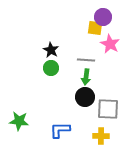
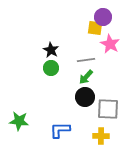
gray line: rotated 12 degrees counterclockwise
green arrow: rotated 35 degrees clockwise
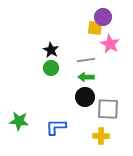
green arrow: rotated 49 degrees clockwise
blue L-shape: moved 4 px left, 3 px up
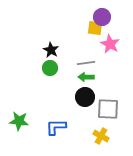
purple circle: moved 1 px left
gray line: moved 3 px down
green circle: moved 1 px left
yellow cross: rotated 28 degrees clockwise
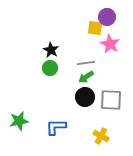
purple circle: moved 5 px right
green arrow: rotated 35 degrees counterclockwise
gray square: moved 3 px right, 9 px up
green star: rotated 18 degrees counterclockwise
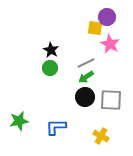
gray line: rotated 18 degrees counterclockwise
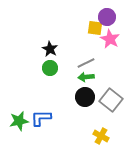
pink star: moved 5 px up
black star: moved 1 px left, 1 px up
green arrow: rotated 28 degrees clockwise
gray square: rotated 35 degrees clockwise
blue L-shape: moved 15 px left, 9 px up
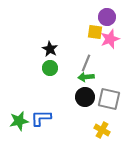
yellow square: moved 4 px down
pink star: rotated 24 degrees clockwise
gray line: rotated 42 degrees counterclockwise
gray square: moved 2 px left, 1 px up; rotated 25 degrees counterclockwise
yellow cross: moved 1 px right, 6 px up
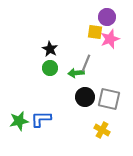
green arrow: moved 10 px left, 4 px up
blue L-shape: moved 1 px down
